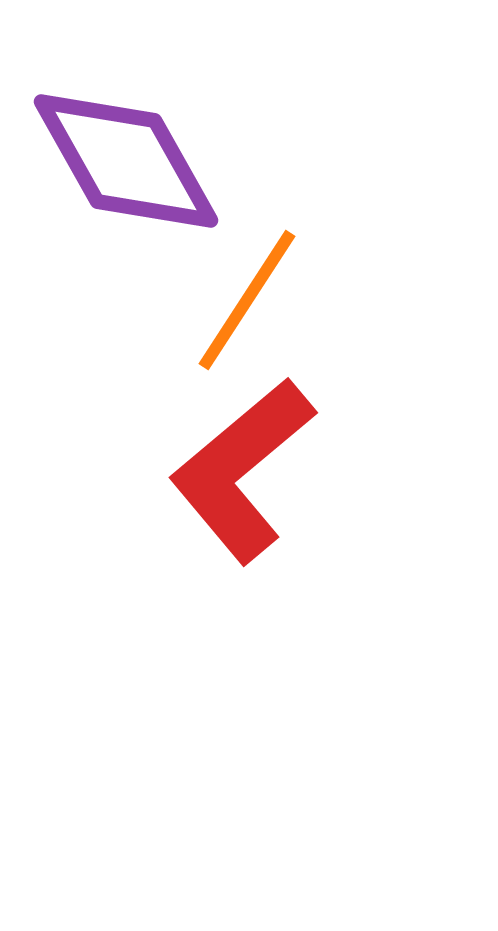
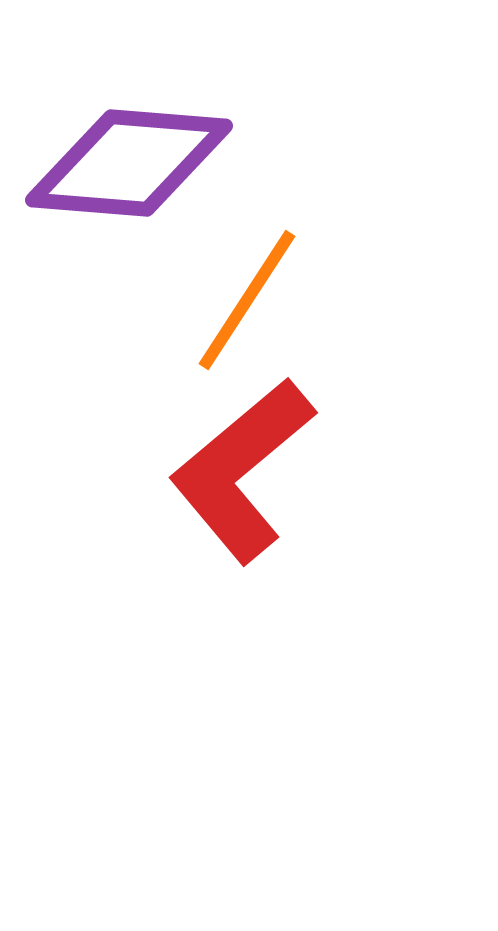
purple diamond: moved 3 px right, 2 px down; rotated 56 degrees counterclockwise
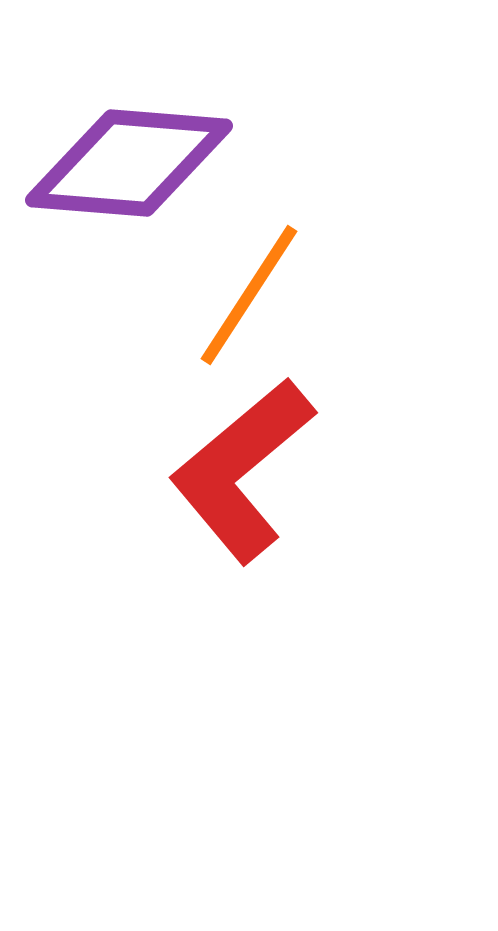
orange line: moved 2 px right, 5 px up
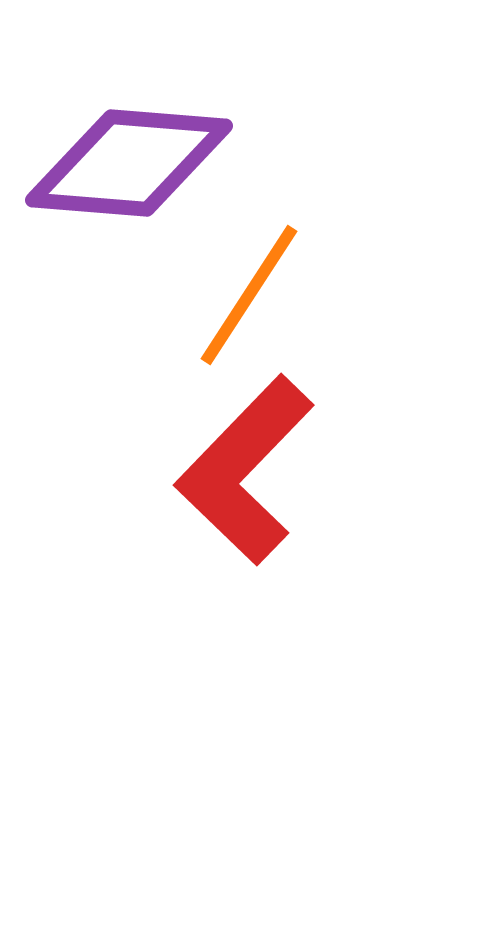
red L-shape: moved 3 px right; rotated 6 degrees counterclockwise
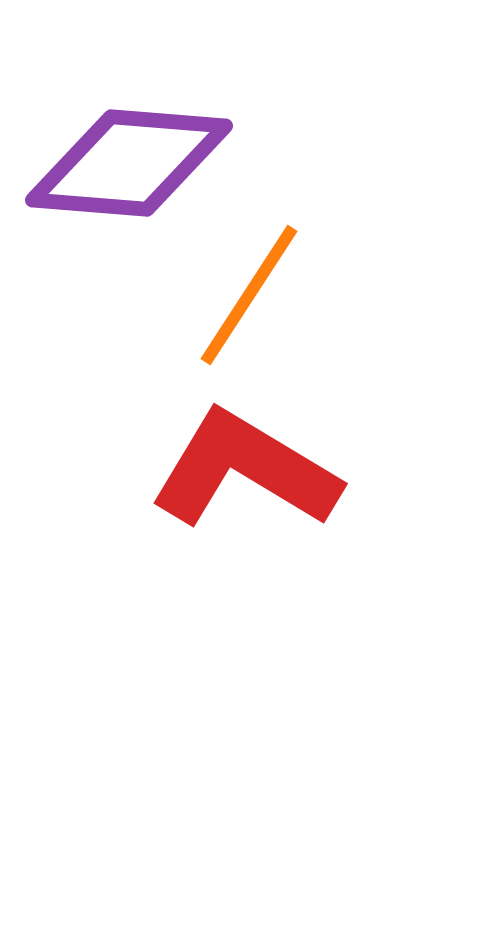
red L-shape: rotated 77 degrees clockwise
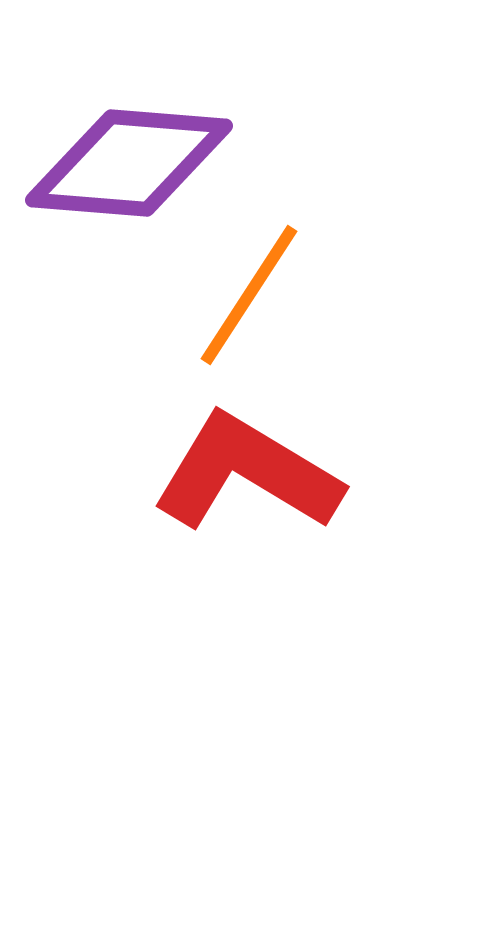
red L-shape: moved 2 px right, 3 px down
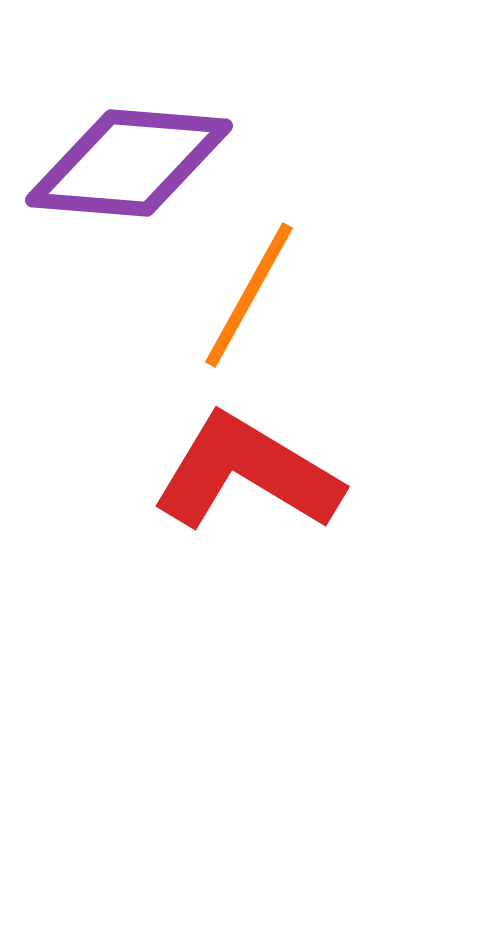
orange line: rotated 4 degrees counterclockwise
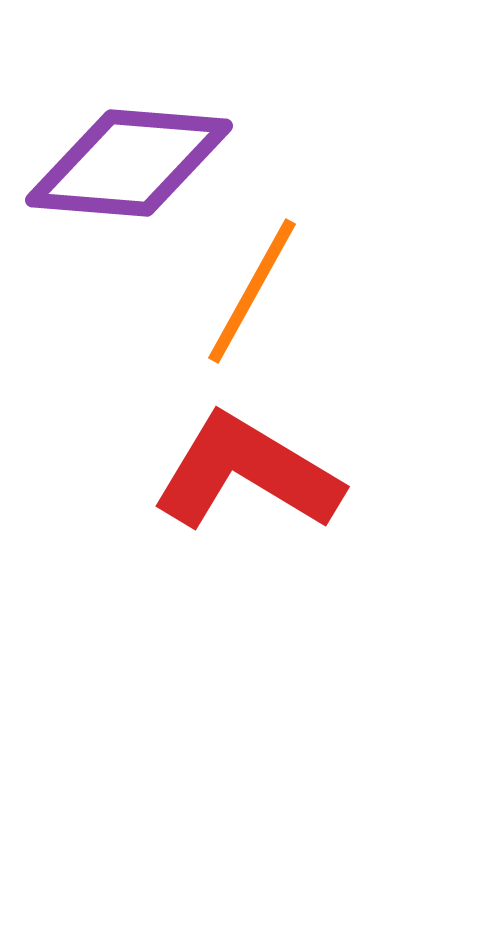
orange line: moved 3 px right, 4 px up
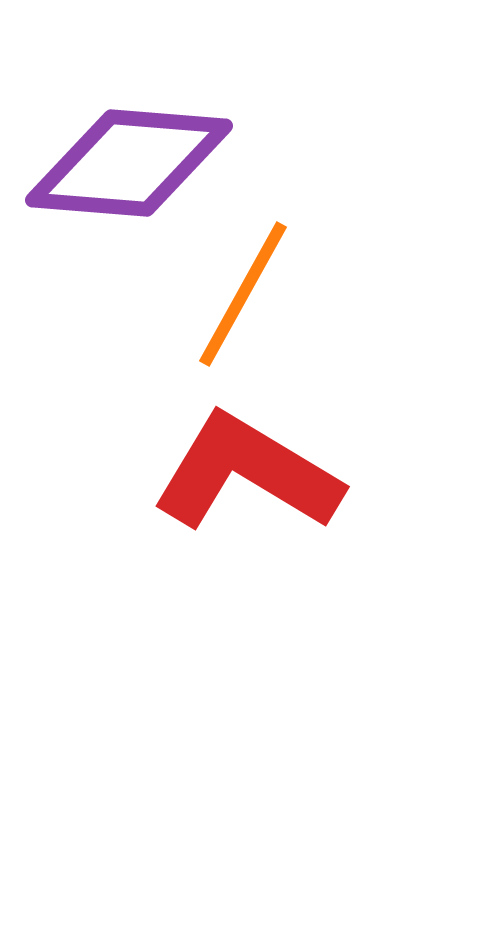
orange line: moved 9 px left, 3 px down
